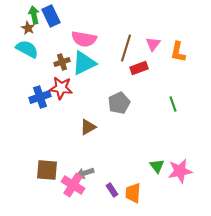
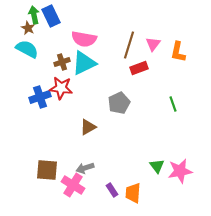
brown line: moved 3 px right, 3 px up
gray arrow: moved 5 px up
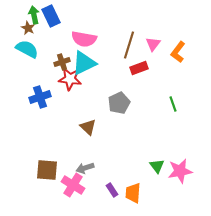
orange L-shape: rotated 25 degrees clockwise
red star: moved 9 px right, 9 px up
brown triangle: rotated 48 degrees counterclockwise
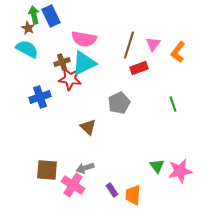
orange trapezoid: moved 2 px down
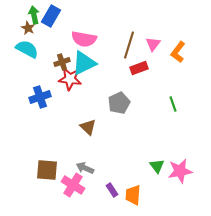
blue rectangle: rotated 55 degrees clockwise
gray arrow: rotated 42 degrees clockwise
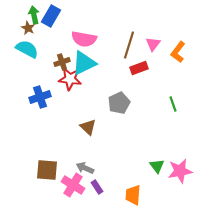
purple rectangle: moved 15 px left, 3 px up
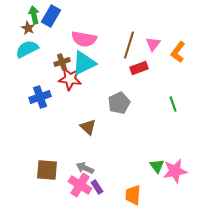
cyan semicircle: rotated 55 degrees counterclockwise
pink star: moved 5 px left
pink cross: moved 7 px right
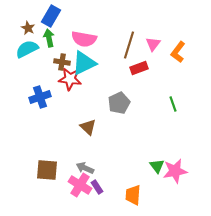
green arrow: moved 15 px right, 23 px down
brown cross: rotated 28 degrees clockwise
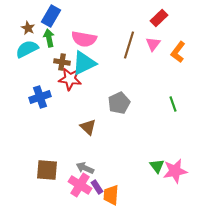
red rectangle: moved 20 px right, 50 px up; rotated 24 degrees counterclockwise
orange trapezoid: moved 22 px left
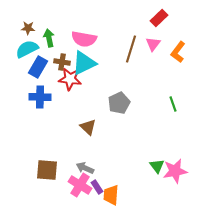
blue rectangle: moved 13 px left, 51 px down
brown star: rotated 24 degrees counterclockwise
brown line: moved 2 px right, 4 px down
blue cross: rotated 20 degrees clockwise
